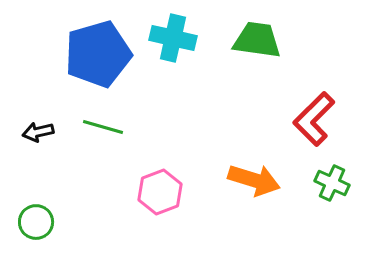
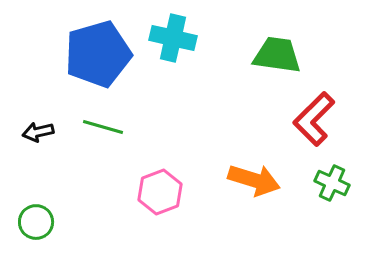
green trapezoid: moved 20 px right, 15 px down
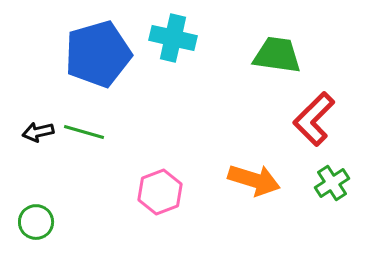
green line: moved 19 px left, 5 px down
green cross: rotated 32 degrees clockwise
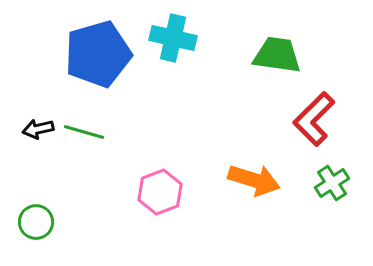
black arrow: moved 3 px up
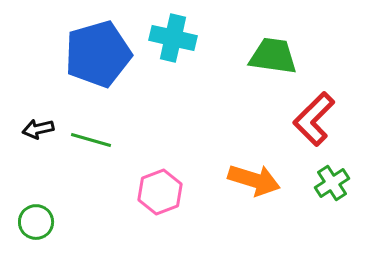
green trapezoid: moved 4 px left, 1 px down
green line: moved 7 px right, 8 px down
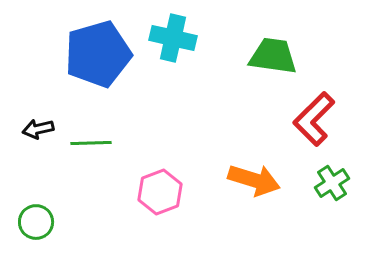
green line: moved 3 px down; rotated 18 degrees counterclockwise
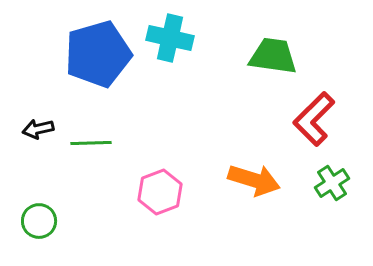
cyan cross: moved 3 px left
green circle: moved 3 px right, 1 px up
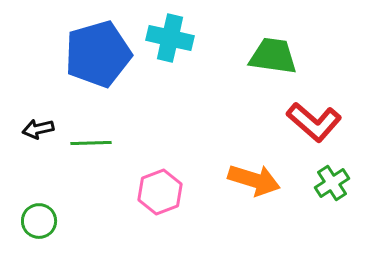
red L-shape: moved 3 px down; rotated 94 degrees counterclockwise
